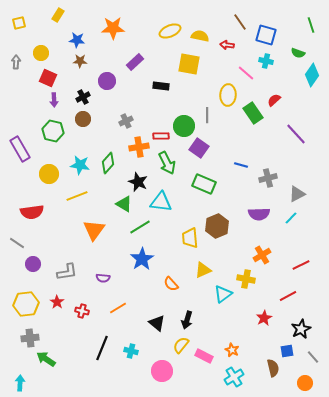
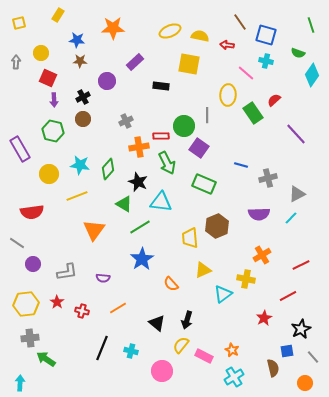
green diamond at (108, 163): moved 6 px down
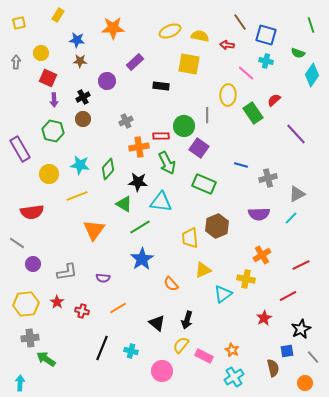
black star at (138, 182): rotated 18 degrees counterclockwise
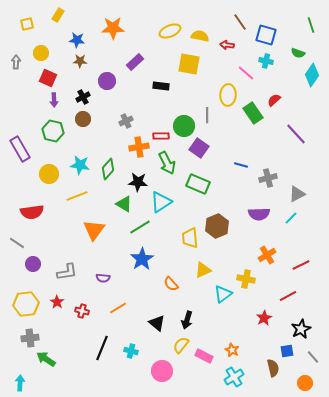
yellow square at (19, 23): moved 8 px right, 1 px down
green rectangle at (204, 184): moved 6 px left
cyan triangle at (161, 202): rotated 40 degrees counterclockwise
orange cross at (262, 255): moved 5 px right
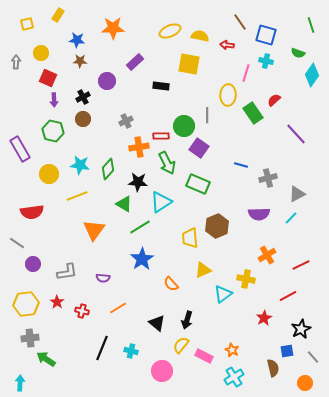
pink line at (246, 73): rotated 66 degrees clockwise
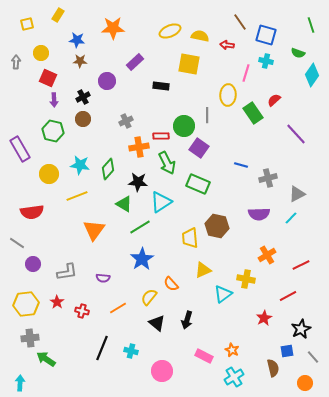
brown hexagon at (217, 226): rotated 25 degrees counterclockwise
yellow semicircle at (181, 345): moved 32 px left, 48 px up
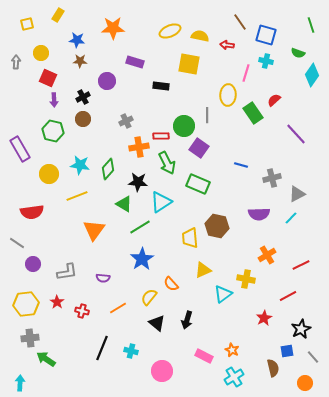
purple rectangle at (135, 62): rotated 60 degrees clockwise
gray cross at (268, 178): moved 4 px right
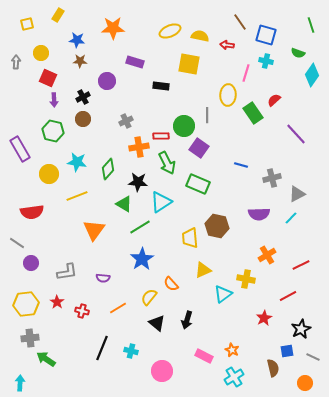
cyan star at (80, 165): moved 3 px left, 3 px up
purple circle at (33, 264): moved 2 px left, 1 px up
gray line at (313, 357): rotated 24 degrees counterclockwise
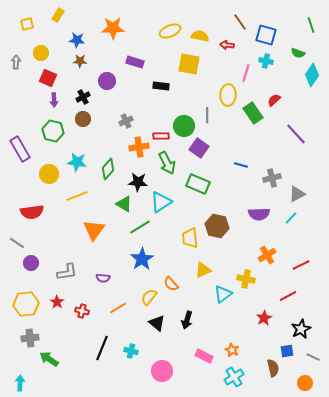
green arrow at (46, 359): moved 3 px right
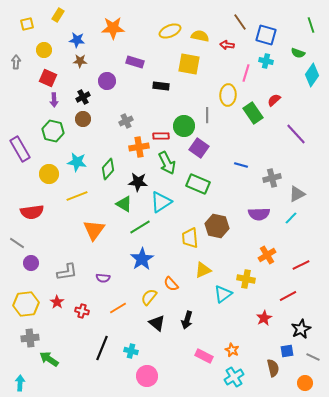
yellow circle at (41, 53): moved 3 px right, 3 px up
pink circle at (162, 371): moved 15 px left, 5 px down
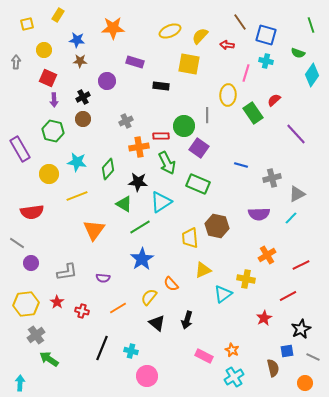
yellow semicircle at (200, 36): rotated 60 degrees counterclockwise
gray cross at (30, 338): moved 6 px right, 3 px up; rotated 30 degrees counterclockwise
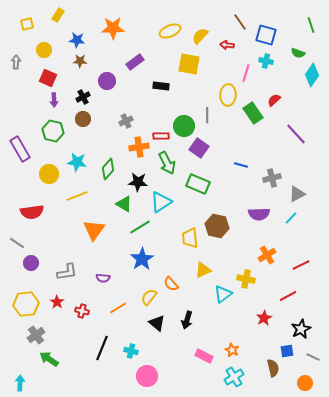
purple rectangle at (135, 62): rotated 54 degrees counterclockwise
